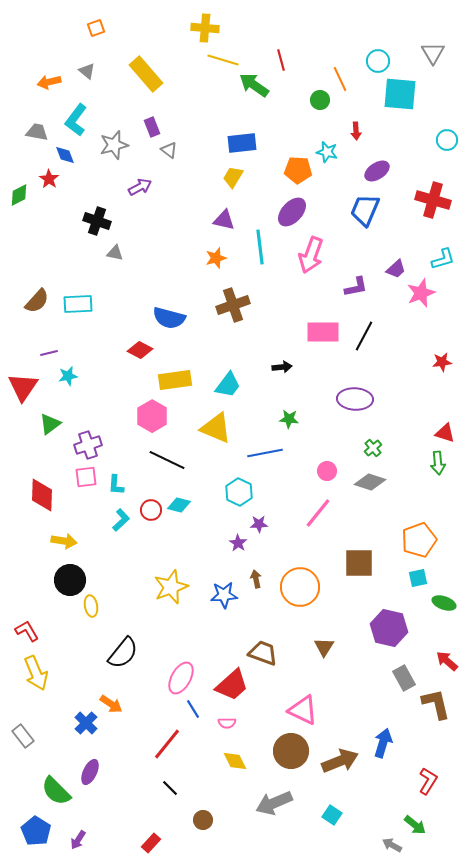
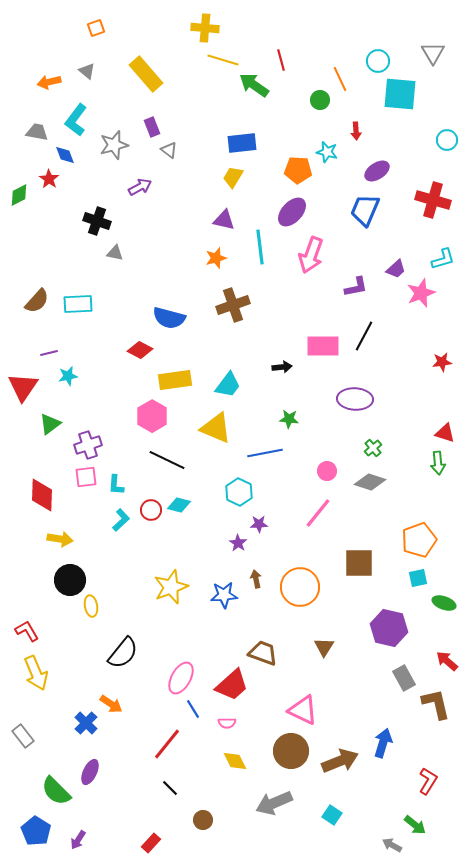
pink rectangle at (323, 332): moved 14 px down
yellow arrow at (64, 541): moved 4 px left, 2 px up
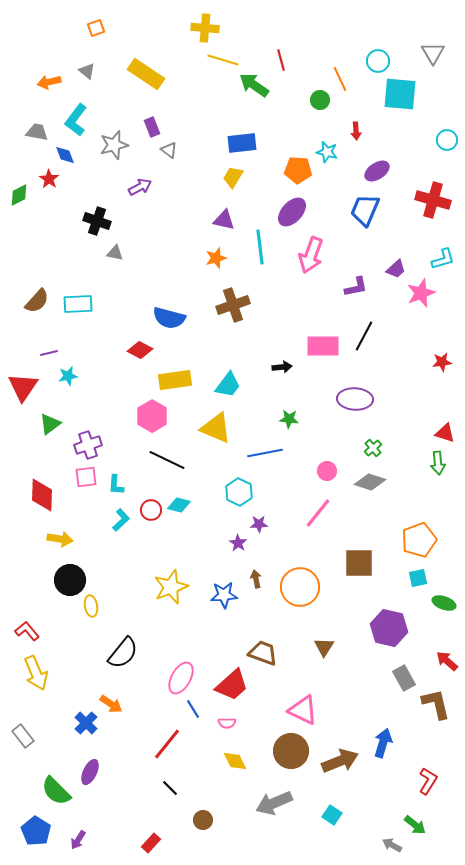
yellow rectangle at (146, 74): rotated 15 degrees counterclockwise
red L-shape at (27, 631): rotated 10 degrees counterclockwise
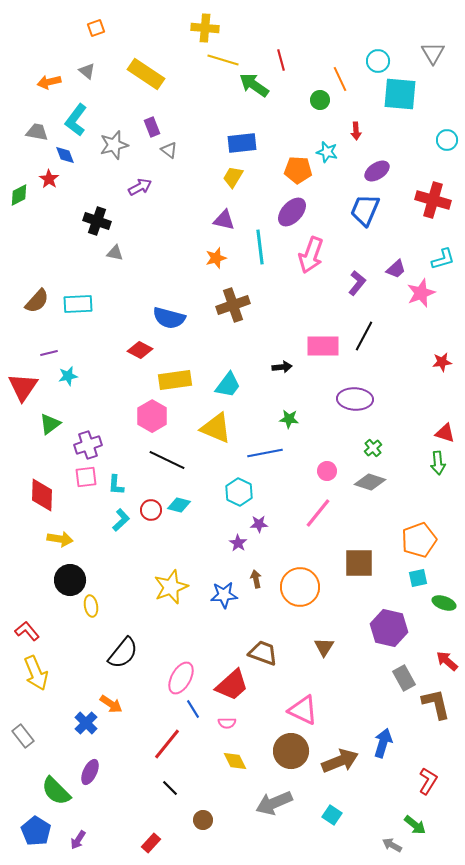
purple L-shape at (356, 287): moved 1 px right, 4 px up; rotated 40 degrees counterclockwise
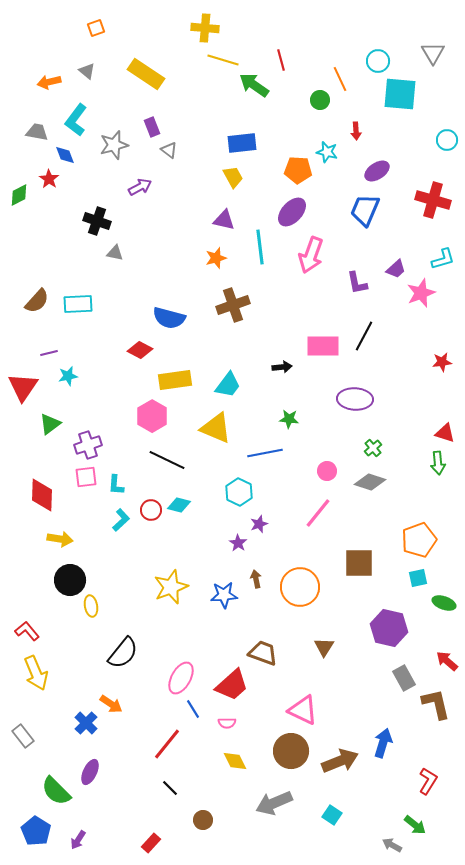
yellow trapezoid at (233, 177): rotated 120 degrees clockwise
purple L-shape at (357, 283): rotated 130 degrees clockwise
purple star at (259, 524): rotated 18 degrees counterclockwise
